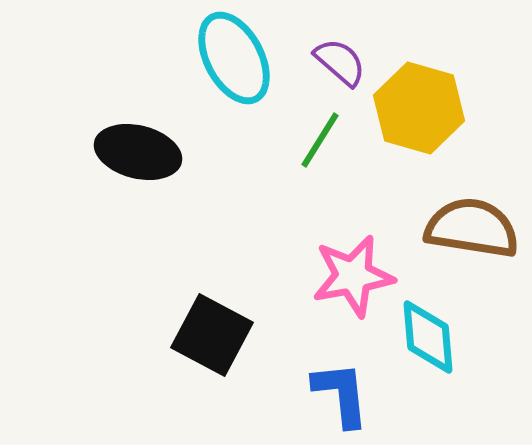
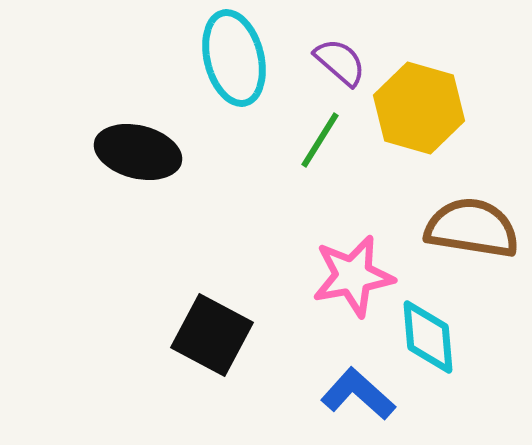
cyan ellipse: rotated 14 degrees clockwise
blue L-shape: moved 17 px right; rotated 42 degrees counterclockwise
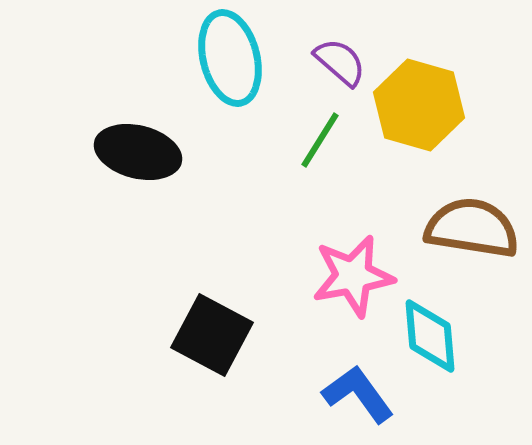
cyan ellipse: moved 4 px left
yellow hexagon: moved 3 px up
cyan diamond: moved 2 px right, 1 px up
blue L-shape: rotated 12 degrees clockwise
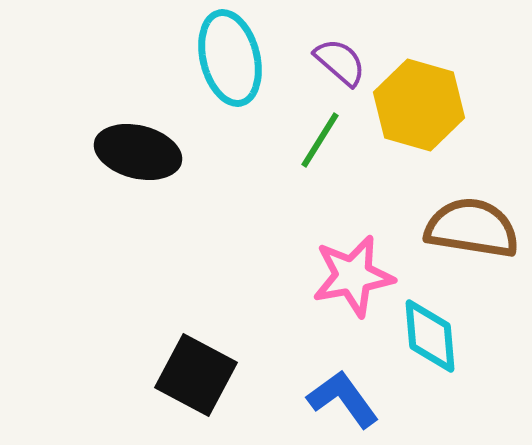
black square: moved 16 px left, 40 px down
blue L-shape: moved 15 px left, 5 px down
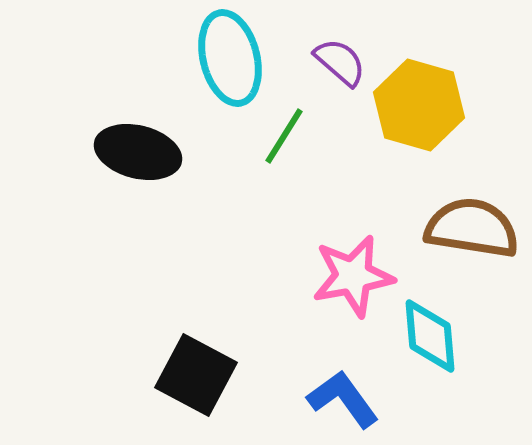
green line: moved 36 px left, 4 px up
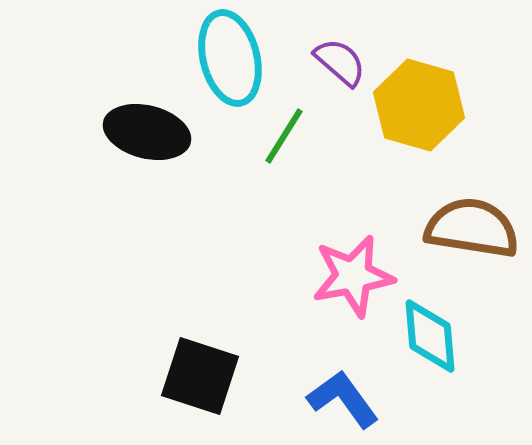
black ellipse: moved 9 px right, 20 px up
black square: moved 4 px right, 1 px down; rotated 10 degrees counterclockwise
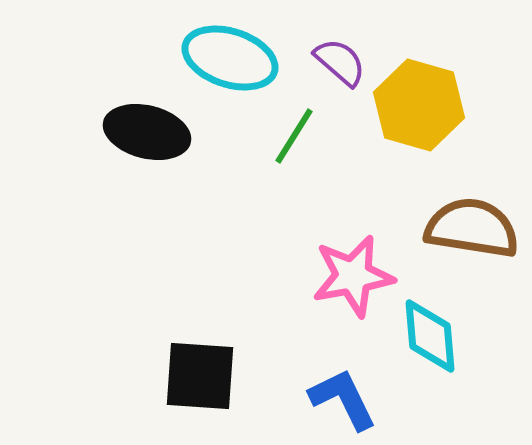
cyan ellipse: rotated 58 degrees counterclockwise
green line: moved 10 px right
black square: rotated 14 degrees counterclockwise
blue L-shape: rotated 10 degrees clockwise
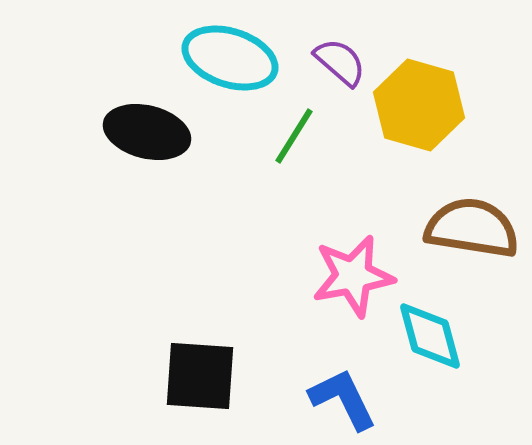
cyan diamond: rotated 10 degrees counterclockwise
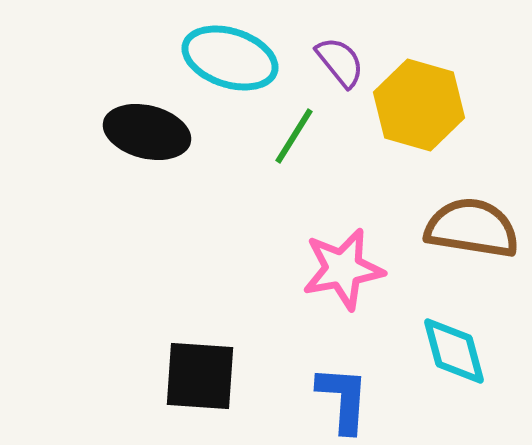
purple semicircle: rotated 10 degrees clockwise
pink star: moved 10 px left, 7 px up
cyan diamond: moved 24 px right, 15 px down
blue L-shape: rotated 30 degrees clockwise
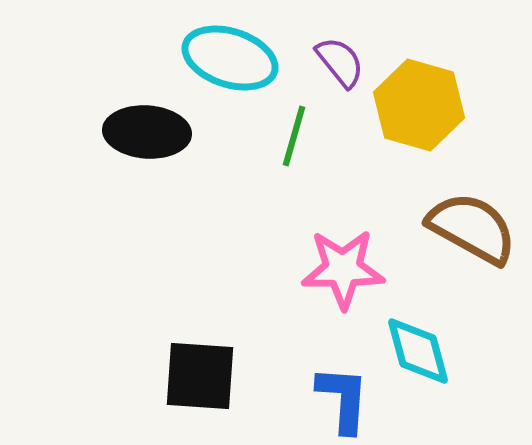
black ellipse: rotated 10 degrees counterclockwise
green line: rotated 16 degrees counterclockwise
brown semicircle: rotated 20 degrees clockwise
pink star: rotated 10 degrees clockwise
cyan diamond: moved 36 px left
